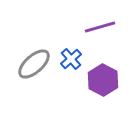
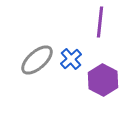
purple line: moved 5 px up; rotated 68 degrees counterclockwise
gray ellipse: moved 3 px right, 4 px up
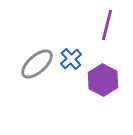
purple line: moved 7 px right, 3 px down; rotated 8 degrees clockwise
gray ellipse: moved 4 px down
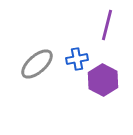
blue cross: moved 6 px right; rotated 30 degrees clockwise
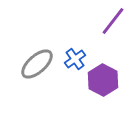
purple line: moved 6 px right, 4 px up; rotated 24 degrees clockwise
blue cross: moved 2 px left; rotated 25 degrees counterclockwise
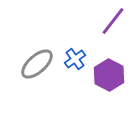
purple hexagon: moved 6 px right, 5 px up
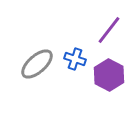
purple line: moved 4 px left, 9 px down
blue cross: rotated 35 degrees counterclockwise
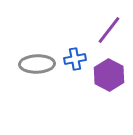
blue cross: rotated 30 degrees counterclockwise
gray ellipse: rotated 40 degrees clockwise
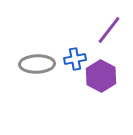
purple hexagon: moved 8 px left, 1 px down
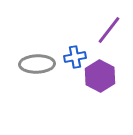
blue cross: moved 2 px up
purple hexagon: moved 1 px left
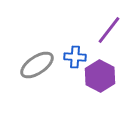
blue cross: rotated 15 degrees clockwise
gray ellipse: moved 1 px down; rotated 32 degrees counterclockwise
